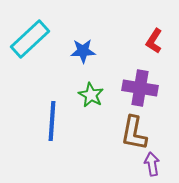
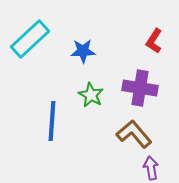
brown L-shape: moved 1 px down; rotated 129 degrees clockwise
purple arrow: moved 1 px left, 4 px down
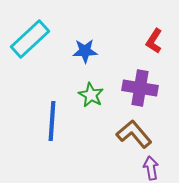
blue star: moved 2 px right
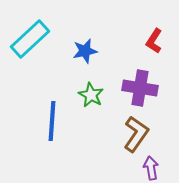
blue star: rotated 10 degrees counterclockwise
brown L-shape: moved 2 px right; rotated 75 degrees clockwise
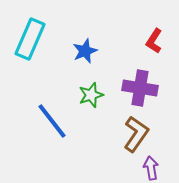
cyan rectangle: rotated 24 degrees counterclockwise
blue star: rotated 10 degrees counterclockwise
green star: rotated 25 degrees clockwise
blue line: rotated 42 degrees counterclockwise
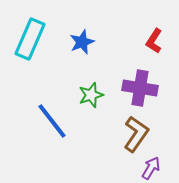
blue star: moved 3 px left, 9 px up
purple arrow: rotated 40 degrees clockwise
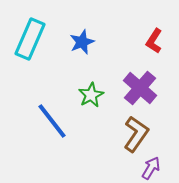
purple cross: rotated 32 degrees clockwise
green star: rotated 10 degrees counterclockwise
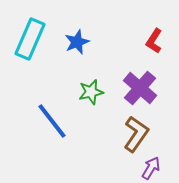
blue star: moved 5 px left
green star: moved 3 px up; rotated 15 degrees clockwise
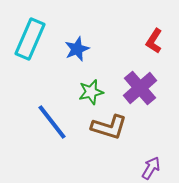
blue star: moved 7 px down
purple cross: rotated 8 degrees clockwise
blue line: moved 1 px down
brown L-shape: moved 27 px left, 7 px up; rotated 72 degrees clockwise
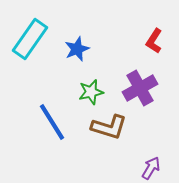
cyan rectangle: rotated 12 degrees clockwise
purple cross: rotated 12 degrees clockwise
blue line: rotated 6 degrees clockwise
